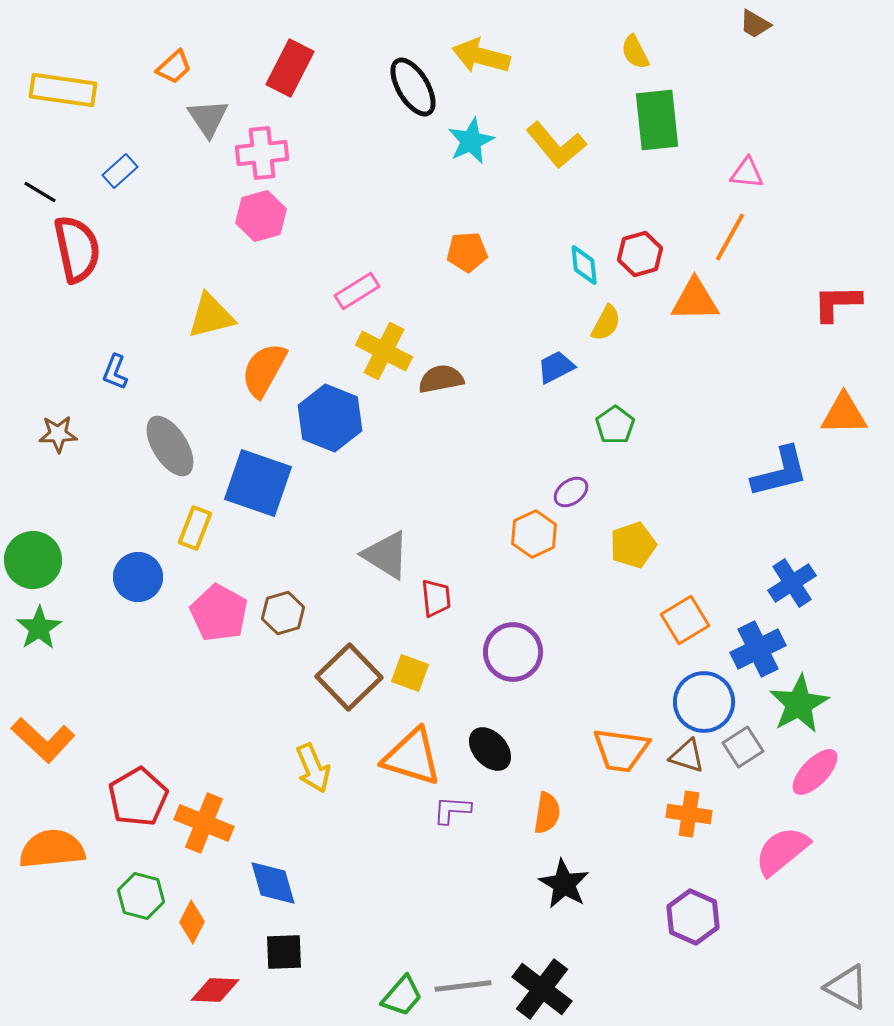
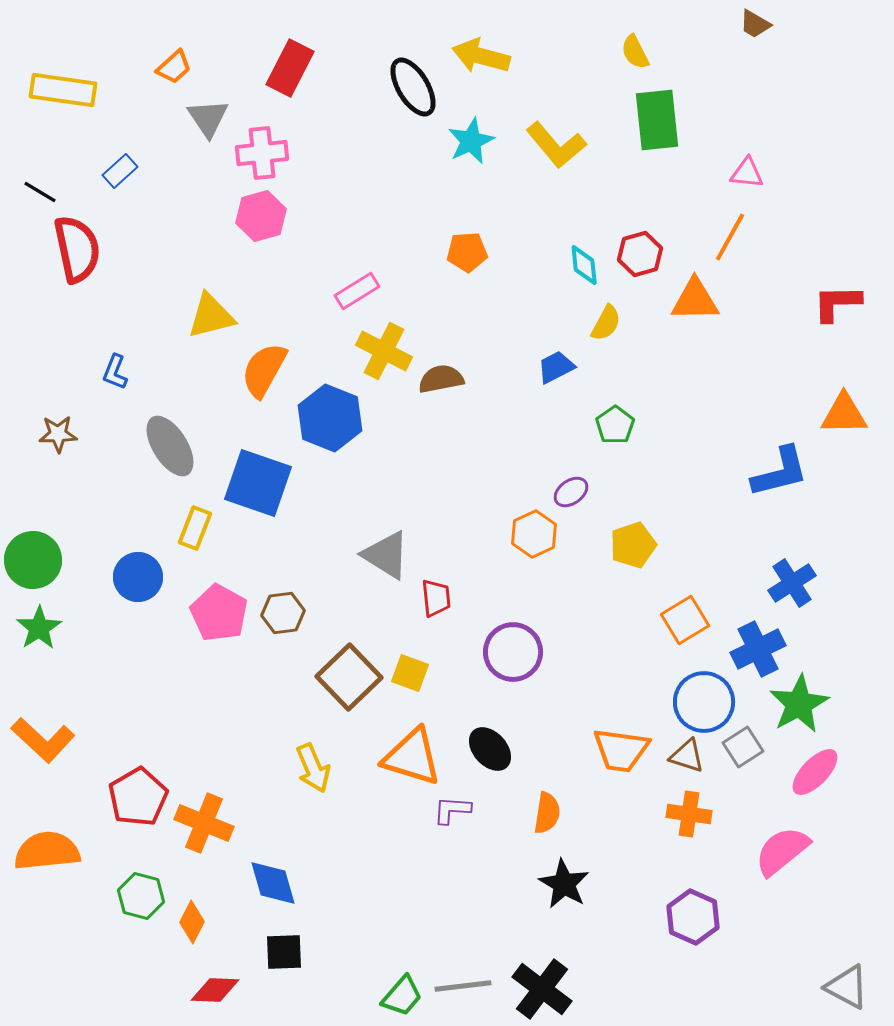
brown hexagon at (283, 613): rotated 9 degrees clockwise
orange semicircle at (52, 849): moved 5 px left, 2 px down
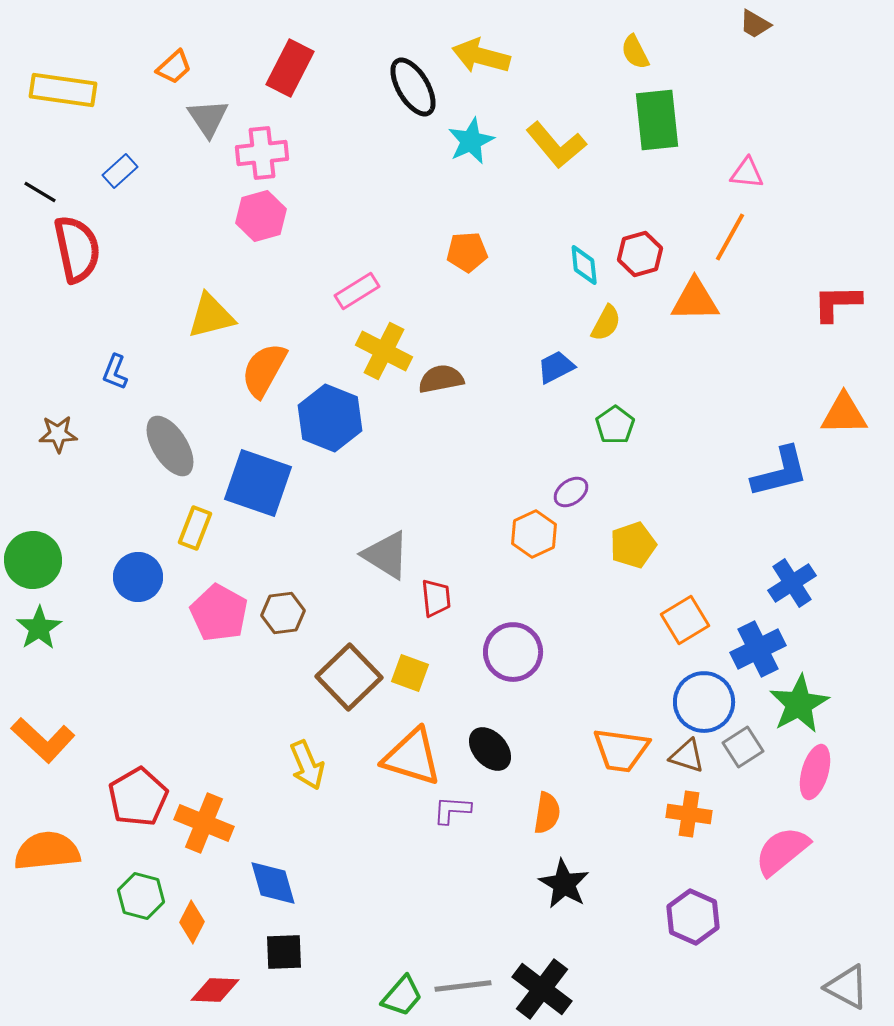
yellow arrow at (313, 768): moved 6 px left, 3 px up
pink ellipse at (815, 772): rotated 28 degrees counterclockwise
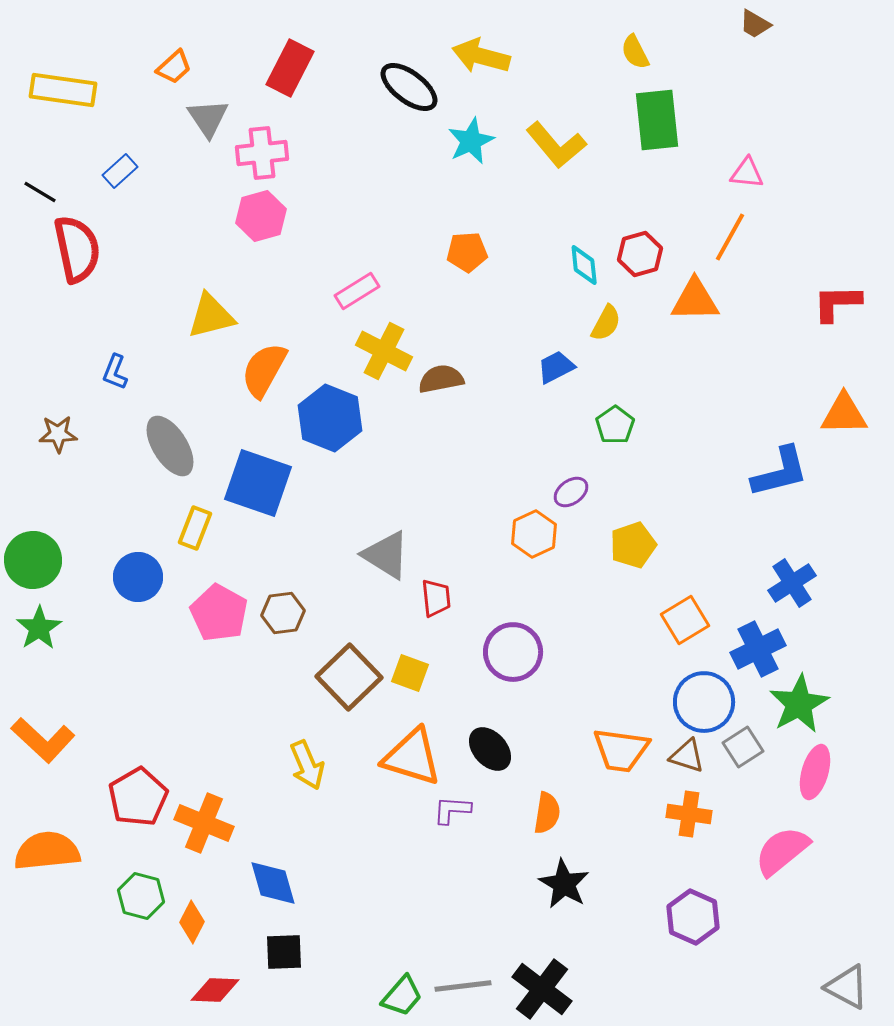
black ellipse at (413, 87): moved 4 px left; rotated 22 degrees counterclockwise
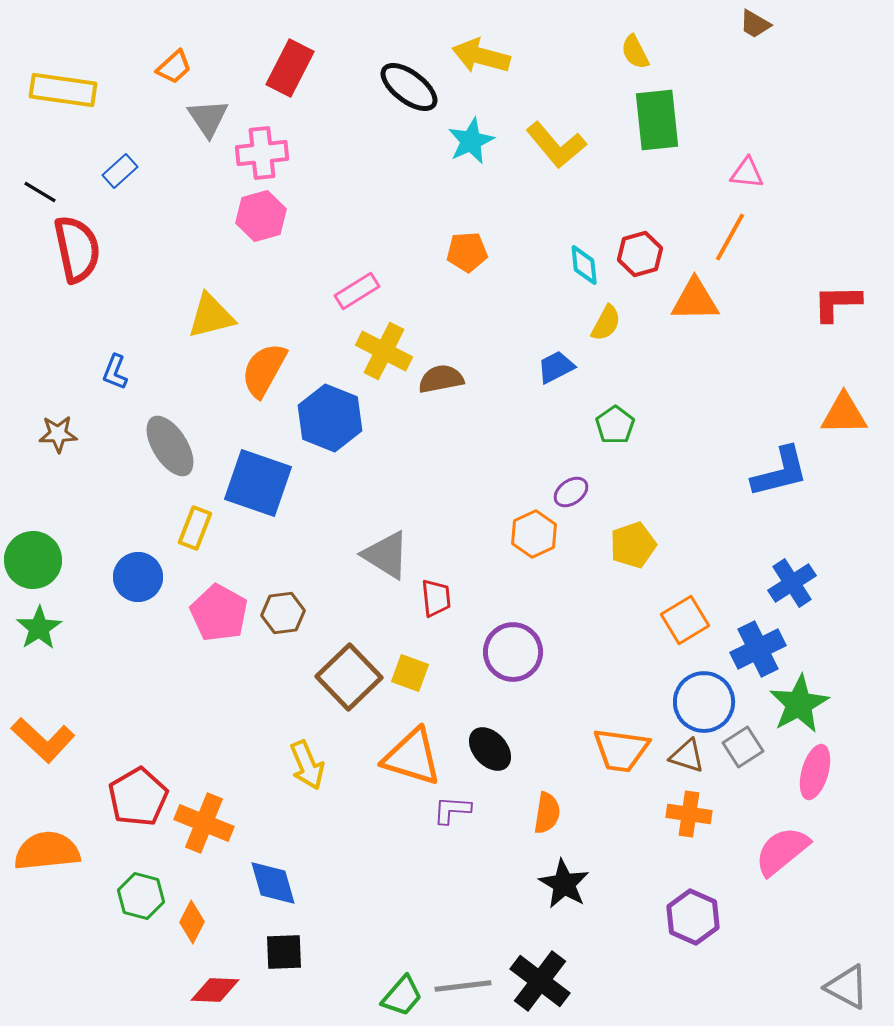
black cross at (542, 989): moved 2 px left, 8 px up
